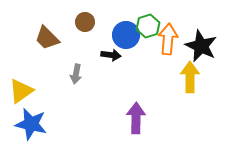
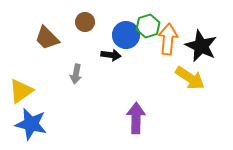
yellow arrow: moved 1 px down; rotated 124 degrees clockwise
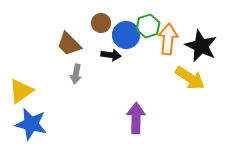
brown circle: moved 16 px right, 1 px down
brown trapezoid: moved 22 px right, 6 px down
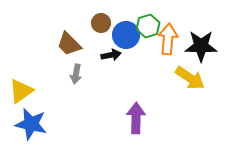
black star: rotated 24 degrees counterclockwise
black arrow: rotated 18 degrees counterclockwise
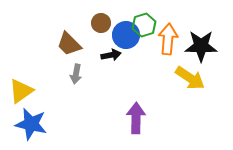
green hexagon: moved 4 px left, 1 px up
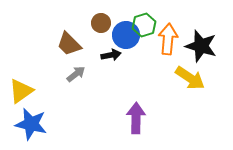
black star: rotated 16 degrees clockwise
gray arrow: rotated 138 degrees counterclockwise
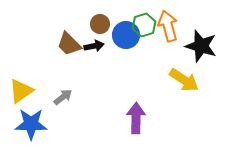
brown circle: moved 1 px left, 1 px down
orange arrow: moved 13 px up; rotated 20 degrees counterclockwise
black arrow: moved 17 px left, 9 px up
gray arrow: moved 13 px left, 23 px down
yellow arrow: moved 6 px left, 2 px down
blue star: rotated 12 degrees counterclockwise
